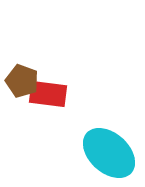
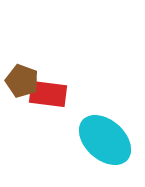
cyan ellipse: moved 4 px left, 13 px up
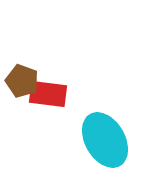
cyan ellipse: rotated 18 degrees clockwise
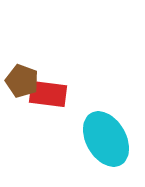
cyan ellipse: moved 1 px right, 1 px up
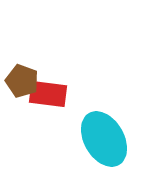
cyan ellipse: moved 2 px left
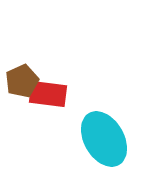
brown pentagon: rotated 28 degrees clockwise
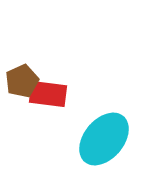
cyan ellipse: rotated 70 degrees clockwise
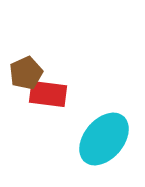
brown pentagon: moved 4 px right, 8 px up
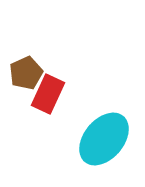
red rectangle: rotated 72 degrees counterclockwise
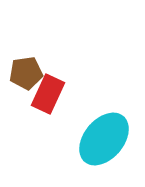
brown pentagon: rotated 16 degrees clockwise
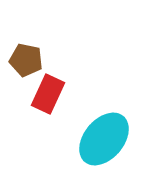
brown pentagon: moved 13 px up; rotated 20 degrees clockwise
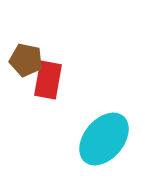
red rectangle: moved 14 px up; rotated 15 degrees counterclockwise
